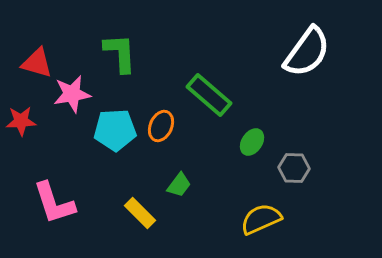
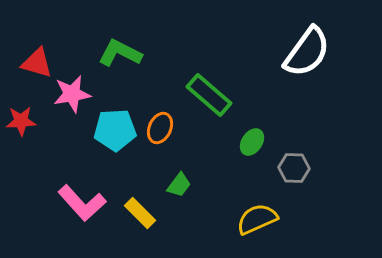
green L-shape: rotated 60 degrees counterclockwise
orange ellipse: moved 1 px left, 2 px down
pink L-shape: moved 28 px right; rotated 24 degrees counterclockwise
yellow semicircle: moved 4 px left
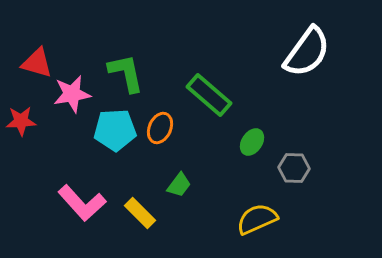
green L-shape: moved 6 px right, 20 px down; rotated 51 degrees clockwise
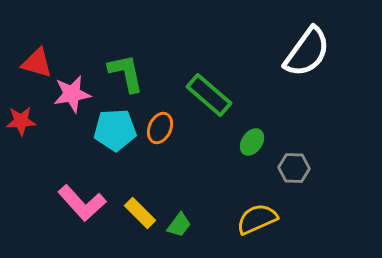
green trapezoid: moved 40 px down
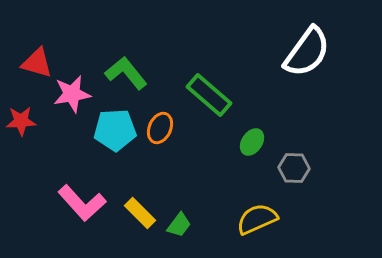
green L-shape: rotated 27 degrees counterclockwise
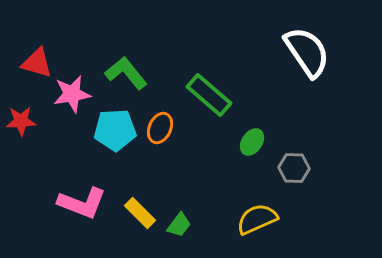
white semicircle: rotated 70 degrees counterclockwise
pink L-shape: rotated 27 degrees counterclockwise
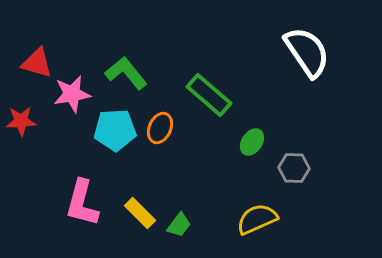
pink L-shape: rotated 84 degrees clockwise
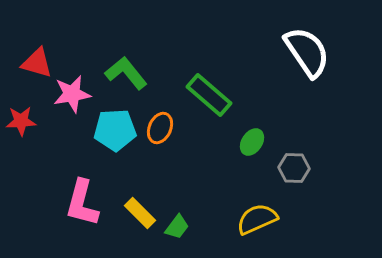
green trapezoid: moved 2 px left, 2 px down
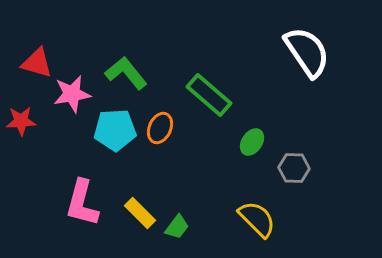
yellow semicircle: rotated 69 degrees clockwise
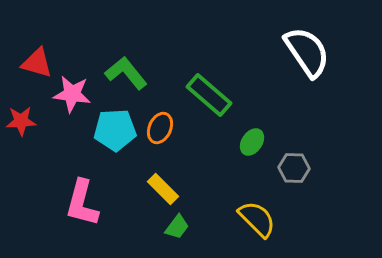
pink star: rotated 18 degrees clockwise
yellow rectangle: moved 23 px right, 24 px up
